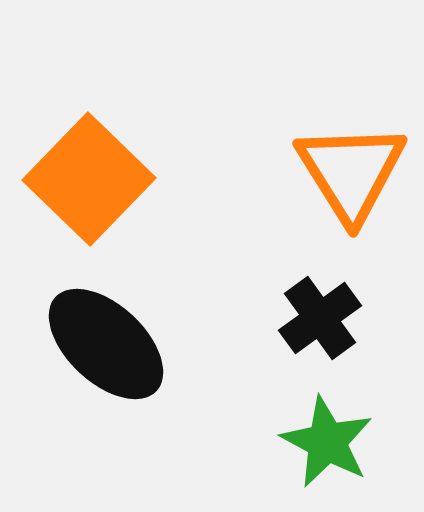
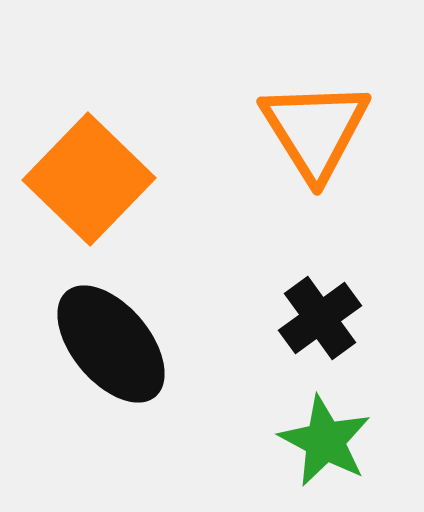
orange triangle: moved 36 px left, 42 px up
black ellipse: moved 5 px right; rotated 7 degrees clockwise
green star: moved 2 px left, 1 px up
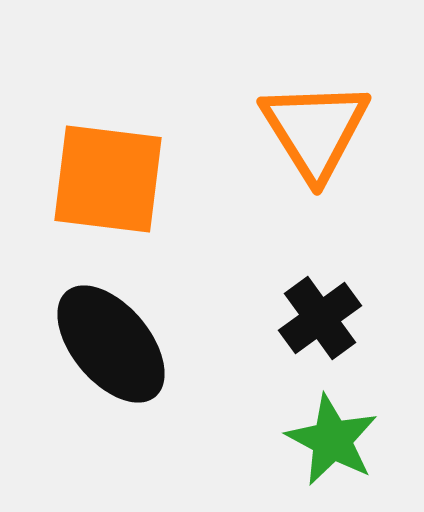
orange square: moved 19 px right; rotated 37 degrees counterclockwise
green star: moved 7 px right, 1 px up
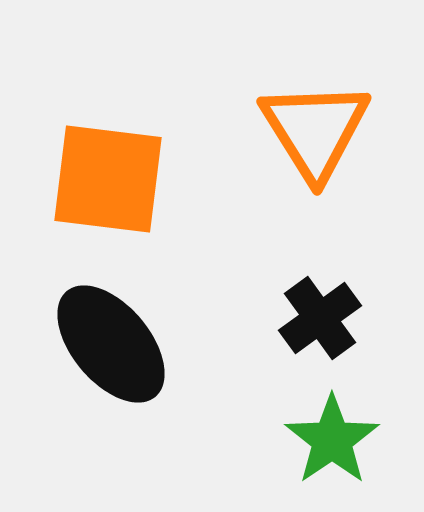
green star: rotated 10 degrees clockwise
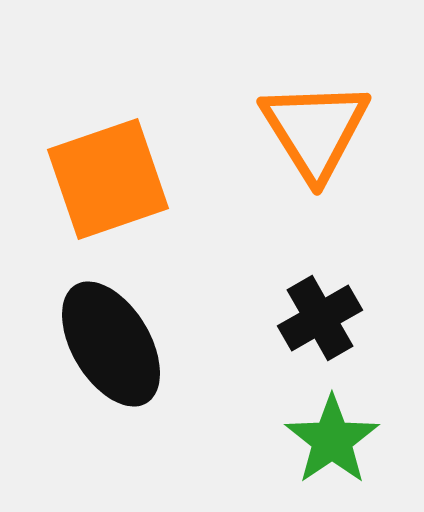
orange square: rotated 26 degrees counterclockwise
black cross: rotated 6 degrees clockwise
black ellipse: rotated 9 degrees clockwise
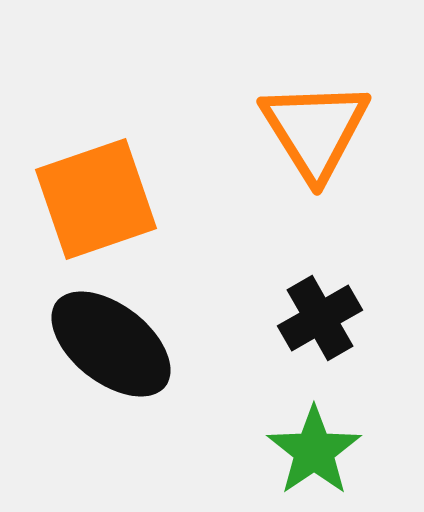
orange square: moved 12 px left, 20 px down
black ellipse: rotated 21 degrees counterclockwise
green star: moved 18 px left, 11 px down
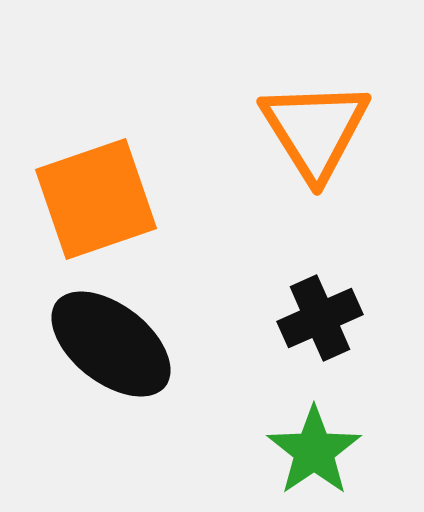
black cross: rotated 6 degrees clockwise
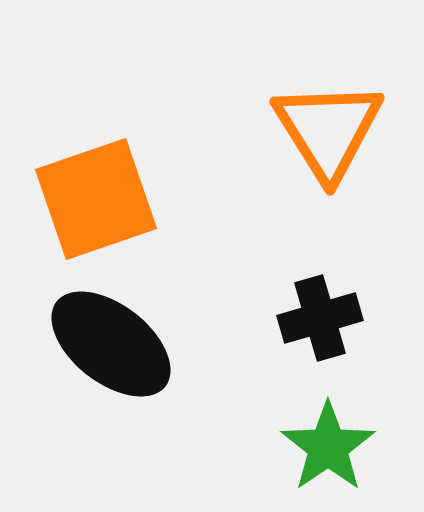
orange triangle: moved 13 px right
black cross: rotated 8 degrees clockwise
green star: moved 14 px right, 4 px up
